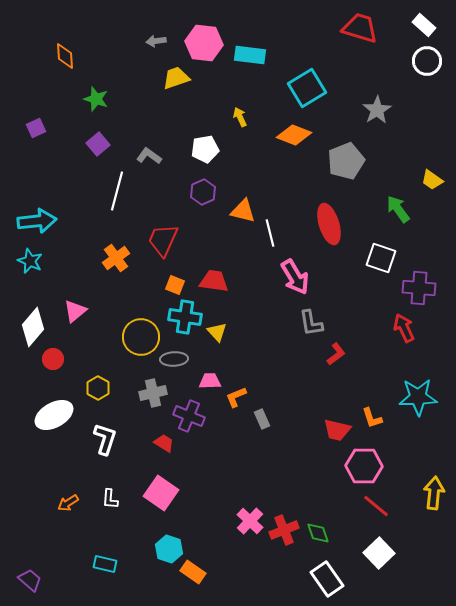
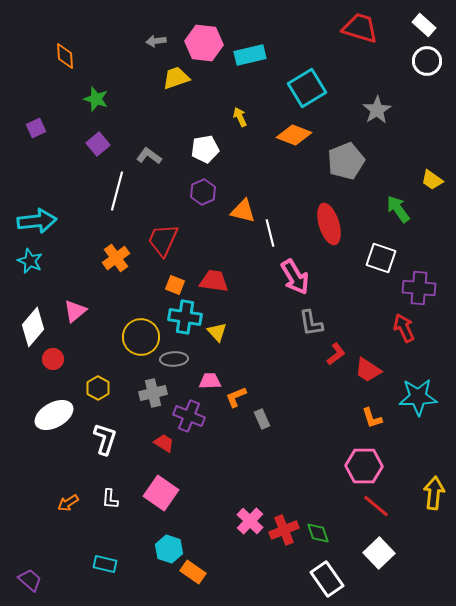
cyan rectangle at (250, 55): rotated 20 degrees counterclockwise
red trapezoid at (337, 430): moved 31 px right, 60 px up; rotated 20 degrees clockwise
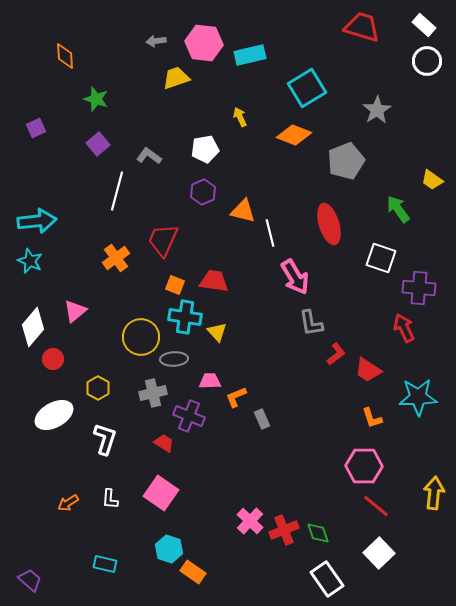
red trapezoid at (360, 28): moved 2 px right, 1 px up
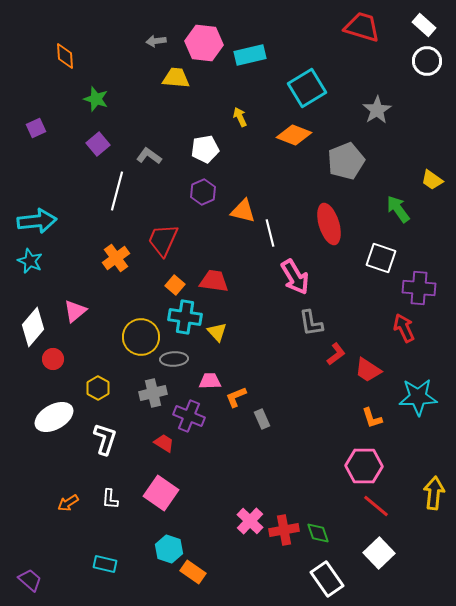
yellow trapezoid at (176, 78): rotated 24 degrees clockwise
orange square at (175, 285): rotated 18 degrees clockwise
white ellipse at (54, 415): moved 2 px down
red cross at (284, 530): rotated 12 degrees clockwise
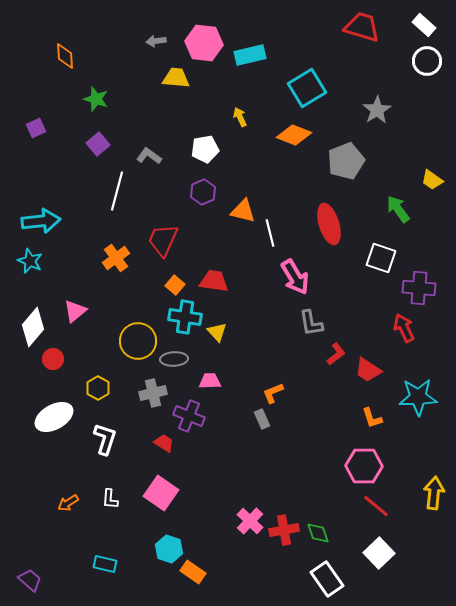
cyan arrow at (37, 221): moved 4 px right
yellow circle at (141, 337): moved 3 px left, 4 px down
orange L-shape at (236, 397): moved 37 px right, 4 px up
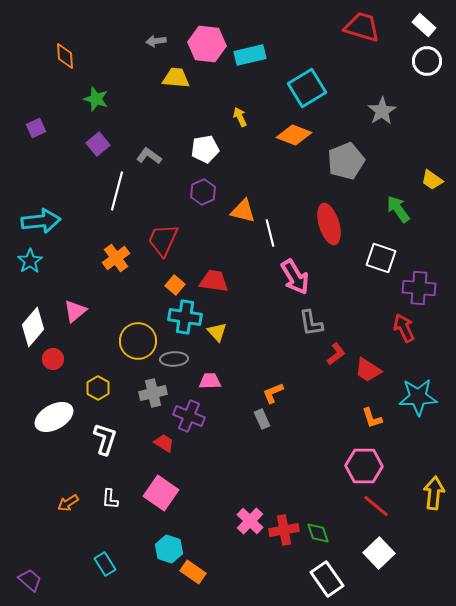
pink hexagon at (204, 43): moved 3 px right, 1 px down
gray star at (377, 110): moved 5 px right, 1 px down
cyan star at (30, 261): rotated 15 degrees clockwise
cyan rectangle at (105, 564): rotated 45 degrees clockwise
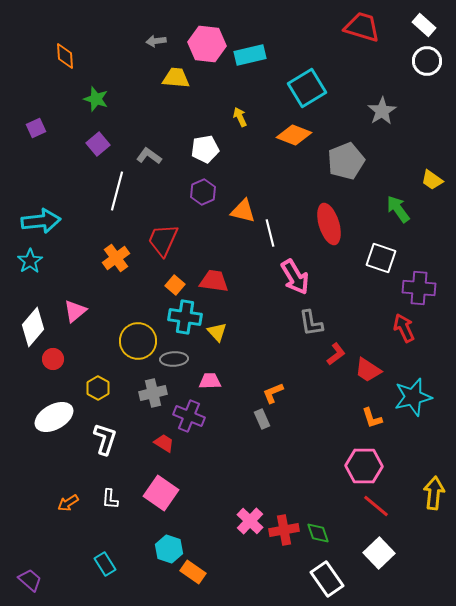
cyan star at (418, 397): moved 5 px left; rotated 12 degrees counterclockwise
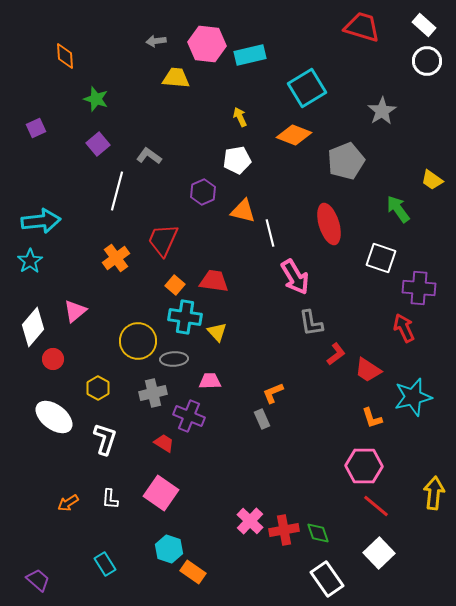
white pentagon at (205, 149): moved 32 px right, 11 px down
white ellipse at (54, 417): rotated 66 degrees clockwise
purple trapezoid at (30, 580): moved 8 px right
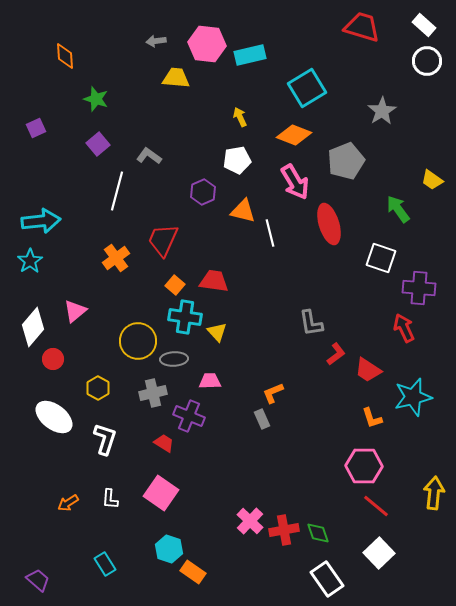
pink arrow at (295, 277): moved 95 px up
